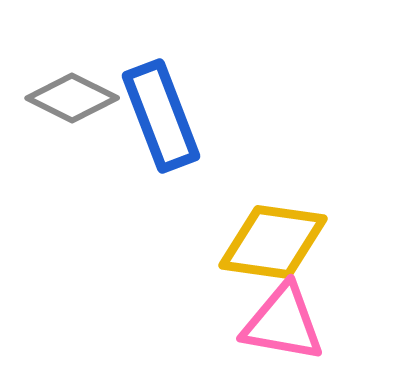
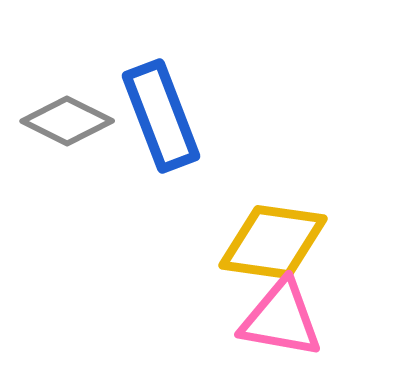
gray diamond: moved 5 px left, 23 px down
pink triangle: moved 2 px left, 4 px up
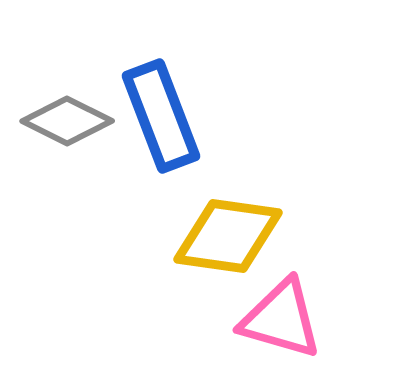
yellow diamond: moved 45 px left, 6 px up
pink triangle: rotated 6 degrees clockwise
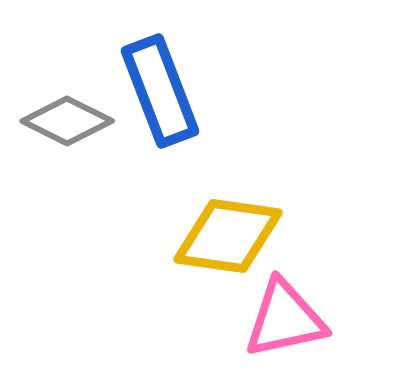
blue rectangle: moved 1 px left, 25 px up
pink triangle: moved 4 px right; rotated 28 degrees counterclockwise
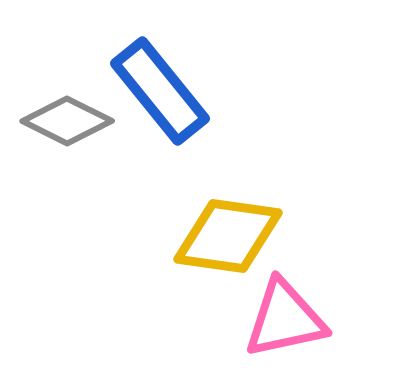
blue rectangle: rotated 18 degrees counterclockwise
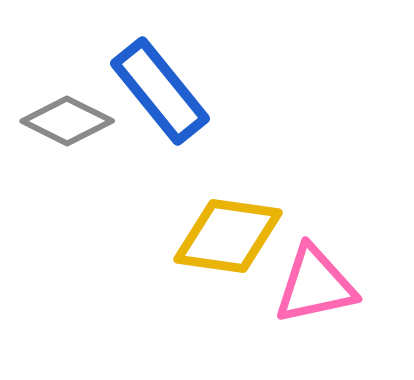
pink triangle: moved 30 px right, 34 px up
